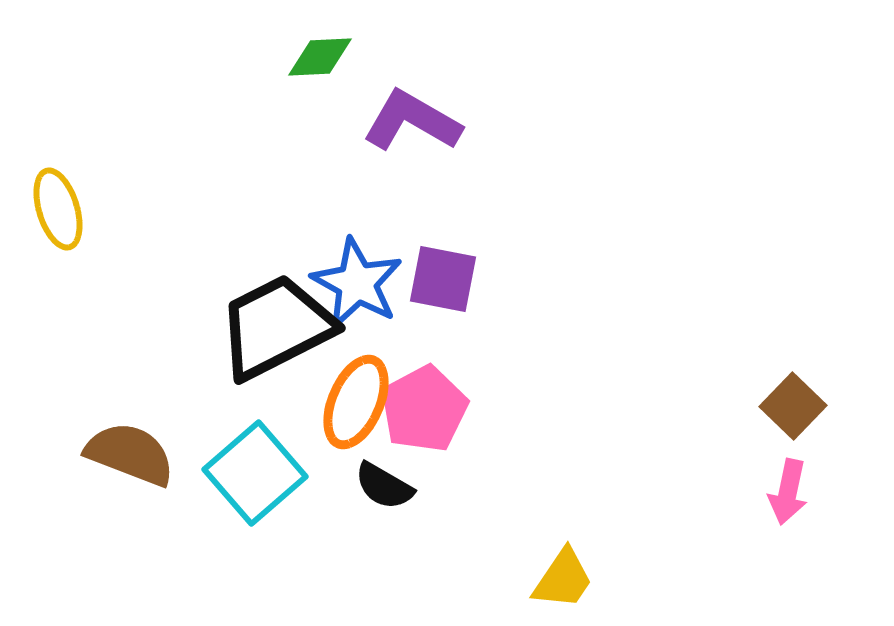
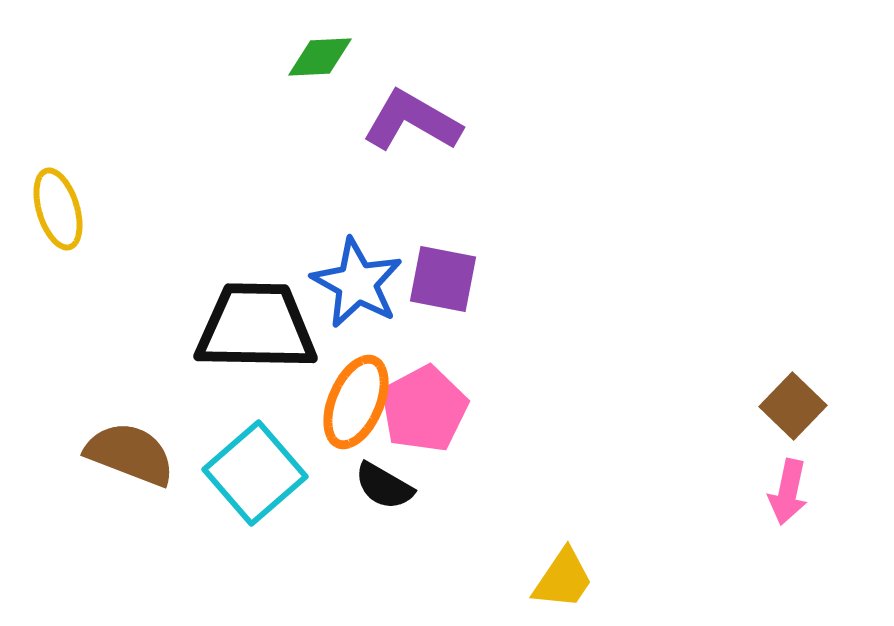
black trapezoid: moved 20 px left; rotated 28 degrees clockwise
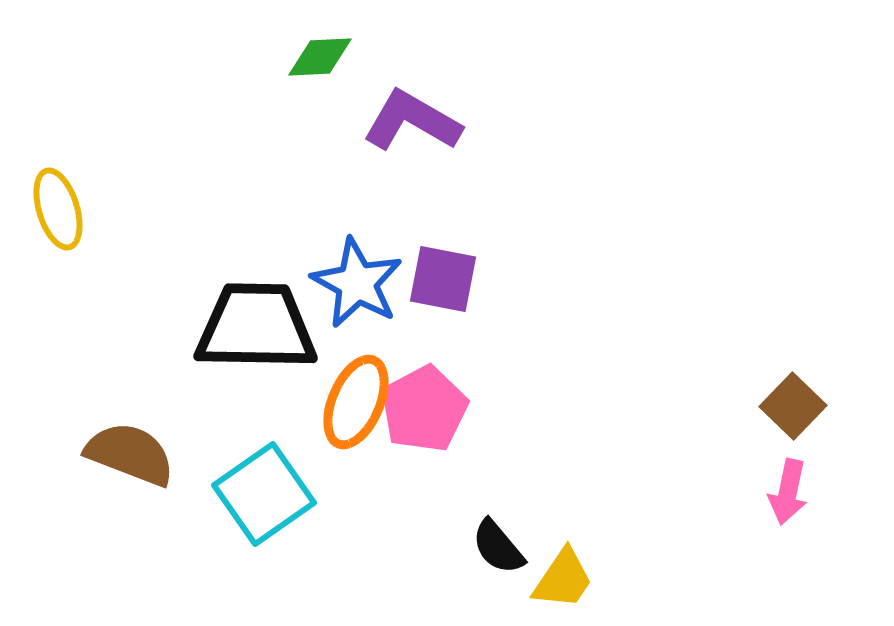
cyan square: moved 9 px right, 21 px down; rotated 6 degrees clockwise
black semicircle: moved 114 px right, 61 px down; rotated 20 degrees clockwise
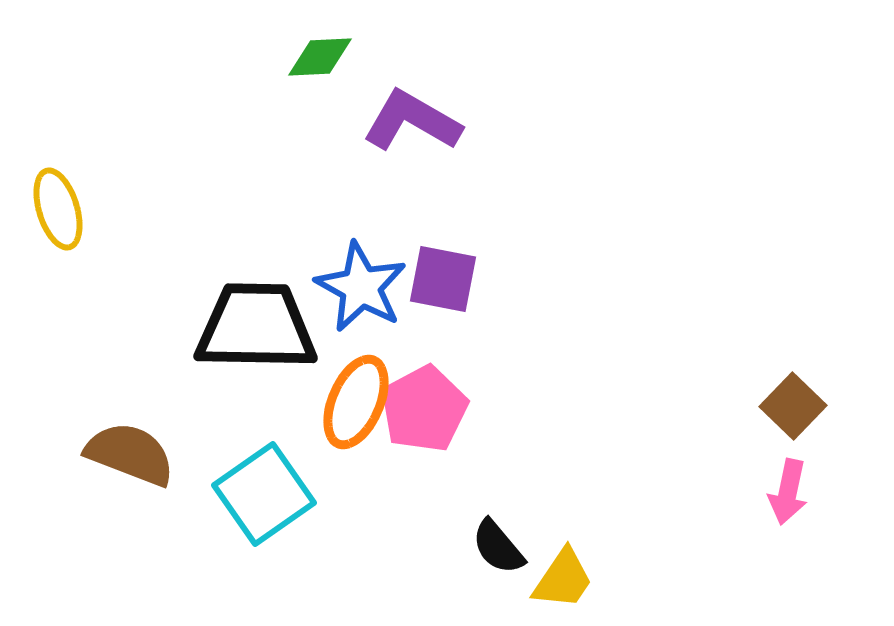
blue star: moved 4 px right, 4 px down
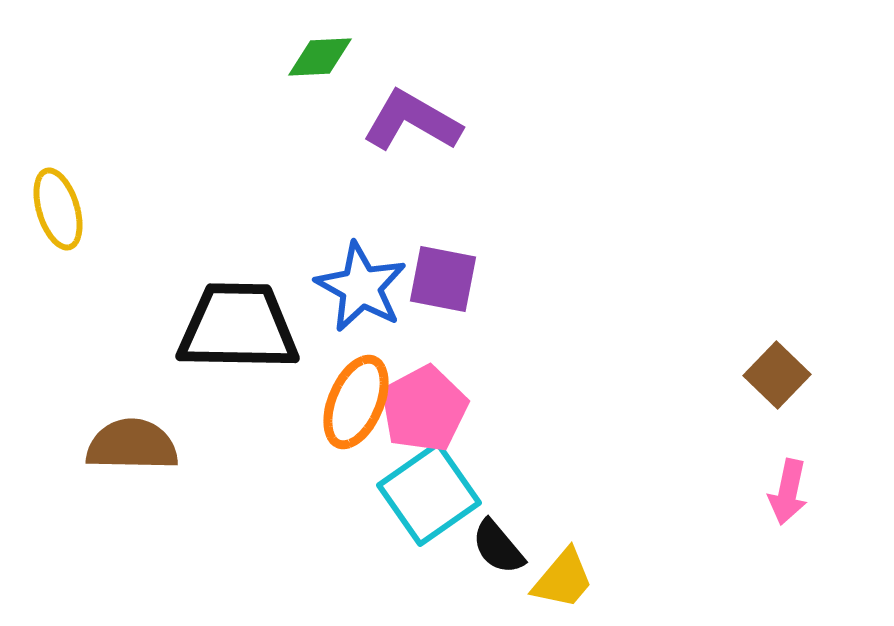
black trapezoid: moved 18 px left
brown square: moved 16 px left, 31 px up
brown semicircle: moved 2 px right, 9 px up; rotated 20 degrees counterclockwise
cyan square: moved 165 px right
yellow trapezoid: rotated 6 degrees clockwise
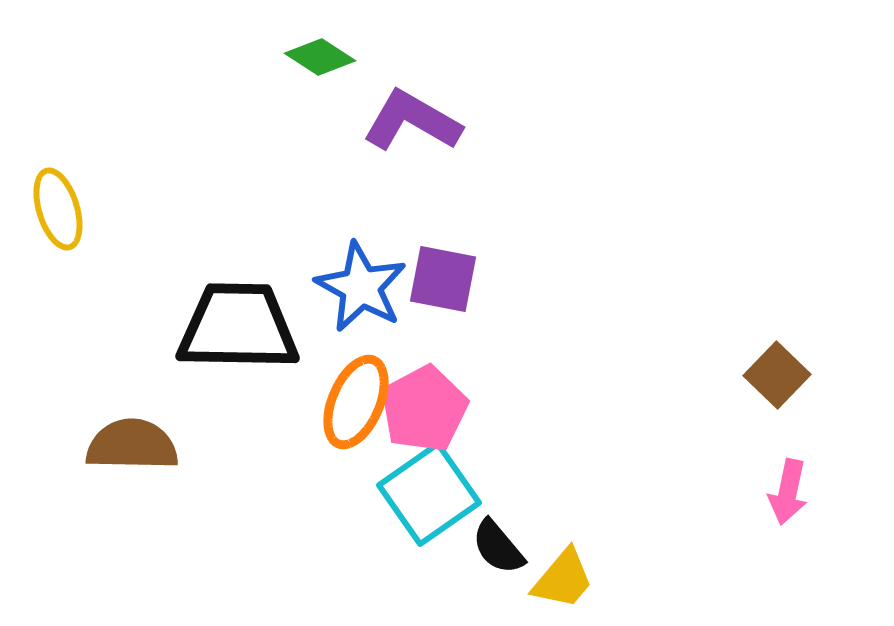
green diamond: rotated 36 degrees clockwise
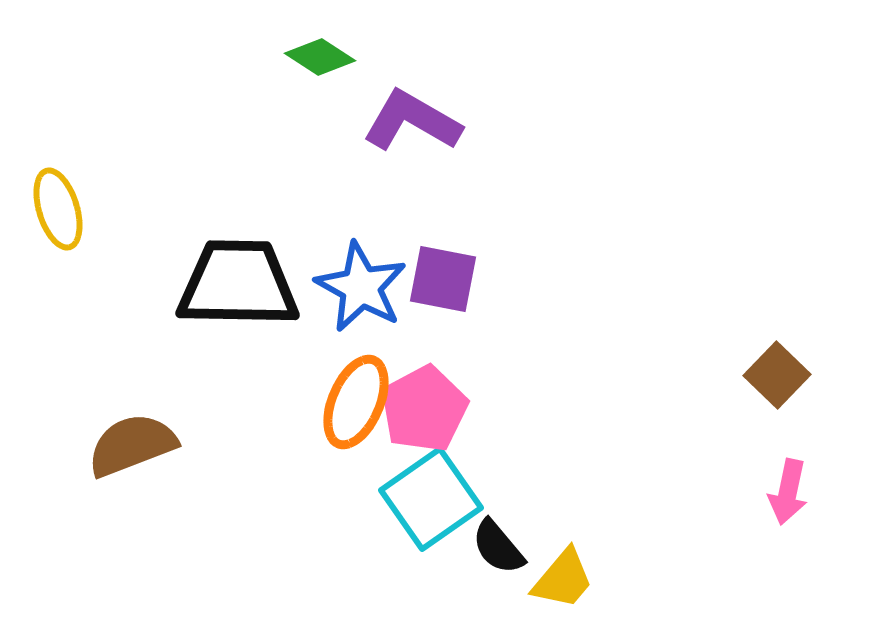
black trapezoid: moved 43 px up
brown semicircle: rotated 22 degrees counterclockwise
cyan square: moved 2 px right, 5 px down
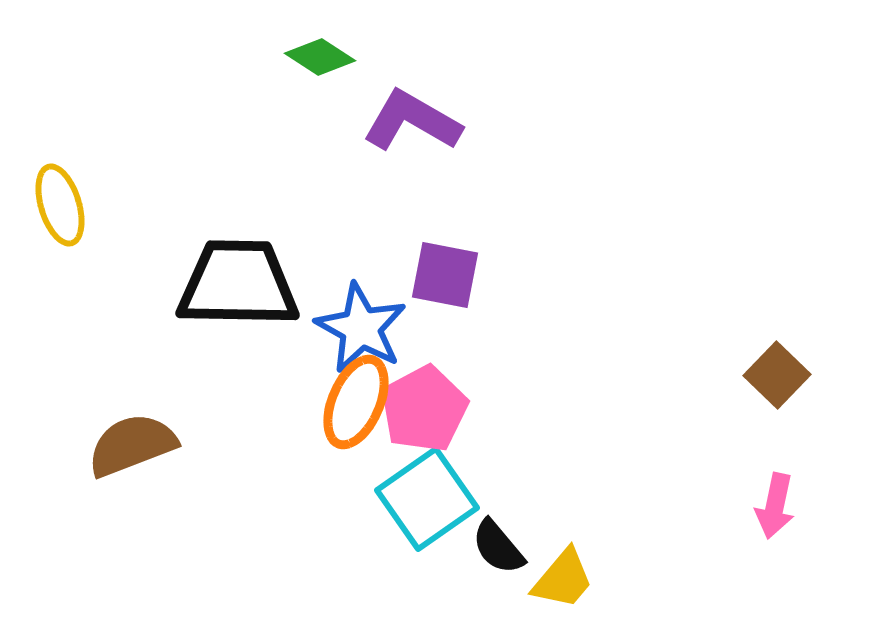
yellow ellipse: moved 2 px right, 4 px up
purple square: moved 2 px right, 4 px up
blue star: moved 41 px down
pink arrow: moved 13 px left, 14 px down
cyan square: moved 4 px left
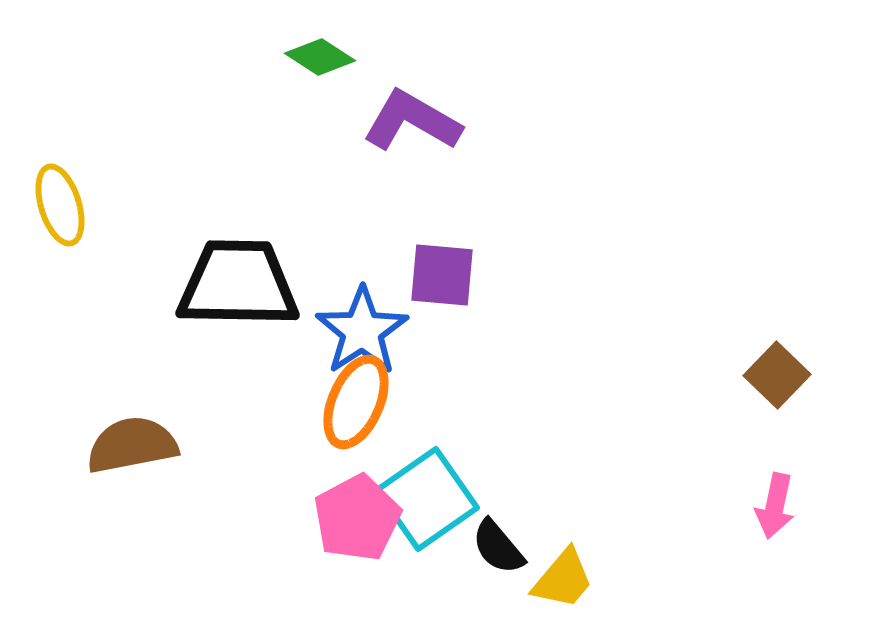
purple square: moved 3 px left; rotated 6 degrees counterclockwise
blue star: moved 1 px right, 3 px down; rotated 10 degrees clockwise
pink pentagon: moved 67 px left, 109 px down
brown semicircle: rotated 10 degrees clockwise
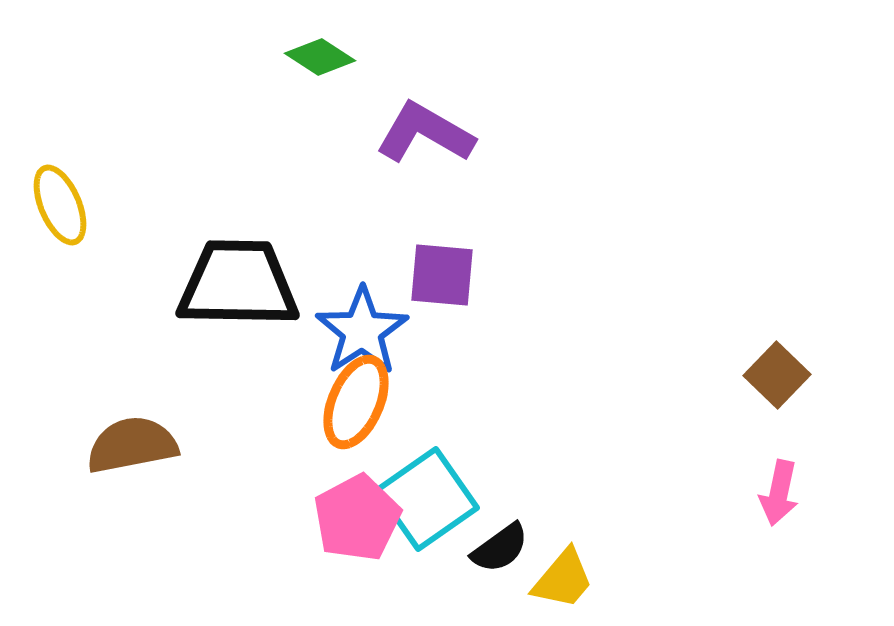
purple L-shape: moved 13 px right, 12 px down
yellow ellipse: rotated 6 degrees counterclockwise
pink arrow: moved 4 px right, 13 px up
black semicircle: moved 2 px right, 1 px down; rotated 86 degrees counterclockwise
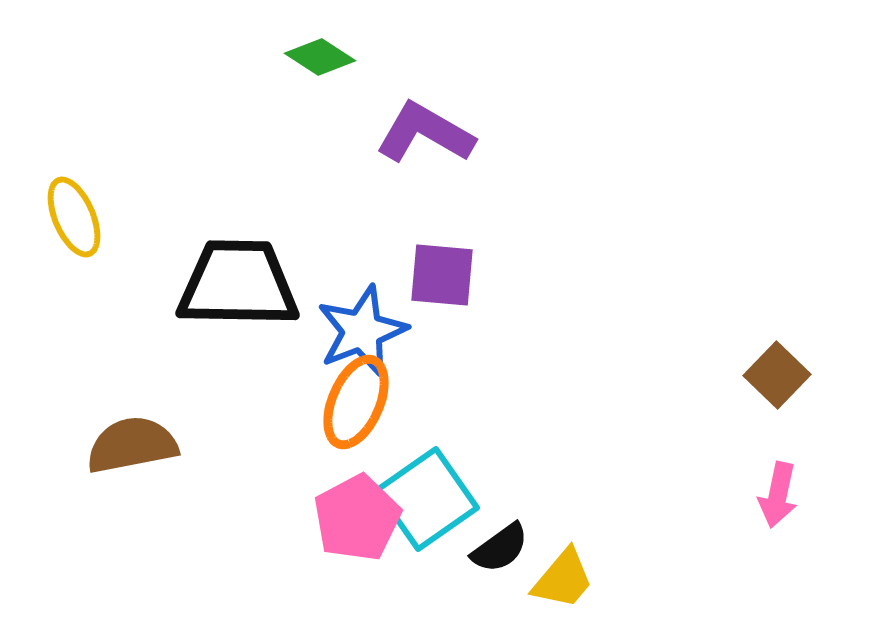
yellow ellipse: moved 14 px right, 12 px down
blue star: rotated 12 degrees clockwise
pink arrow: moved 1 px left, 2 px down
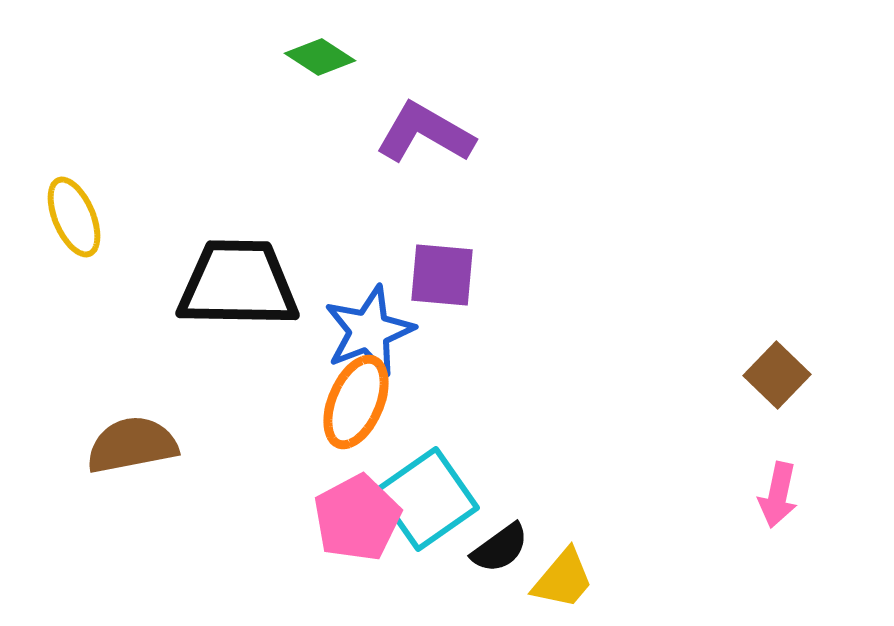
blue star: moved 7 px right
